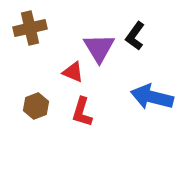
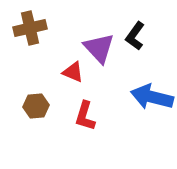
purple triangle: rotated 12 degrees counterclockwise
brown hexagon: rotated 15 degrees clockwise
red L-shape: moved 3 px right, 4 px down
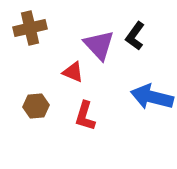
purple triangle: moved 3 px up
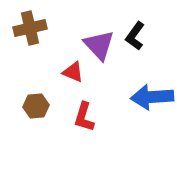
blue arrow: rotated 18 degrees counterclockwise
red L-shape: moved 1 px left, 1 px down
